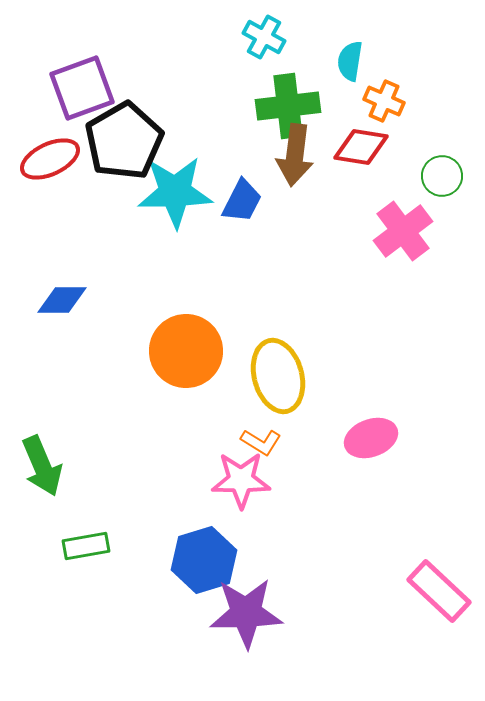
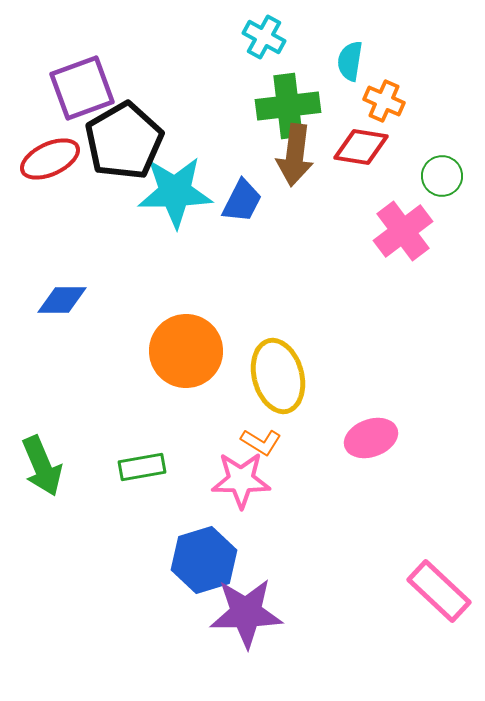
green rectangle: moved 56 px right, 79 px up
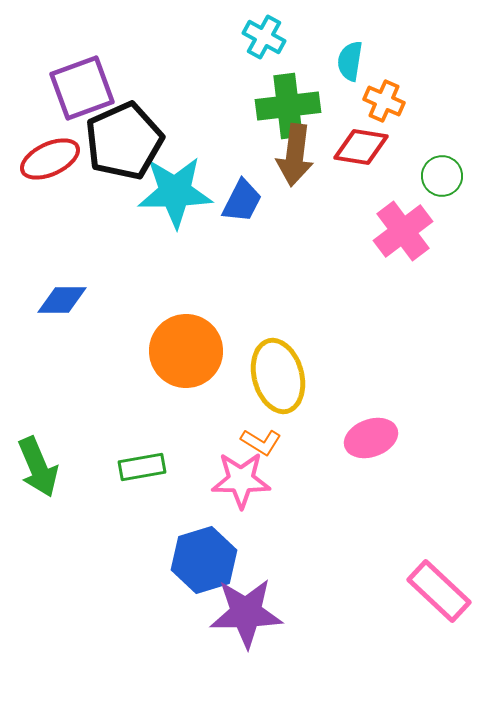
black pentagon: rotated 6 degrees clockwise
green arrow: moved 4 px left, 1 px down
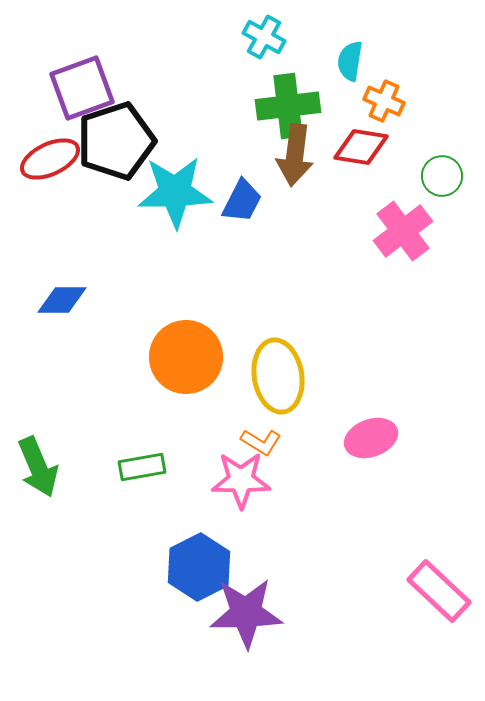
black pentagon: moved 8 px left; rotated 6 degrees clockwise
orange circle: moved 6 px down
yellow ellipse: rotated 6 degrees clockwise
blue hexagon: moved 5 px left, 7 px down; rotated 10 degrees counterclockwise
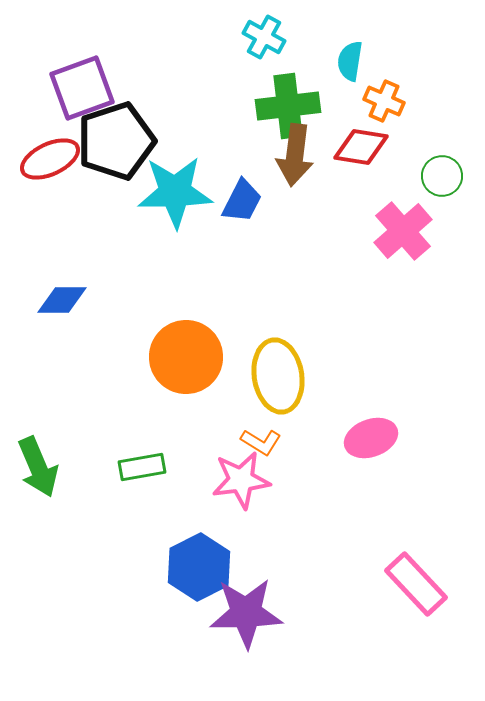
pink cross: rotated 4 degrees counterclockwise
pink star: rotated 8 degrees counterclockwise
pink rectangle: moved 23 px left, 7 px up; rotated 4 degrees clockwise
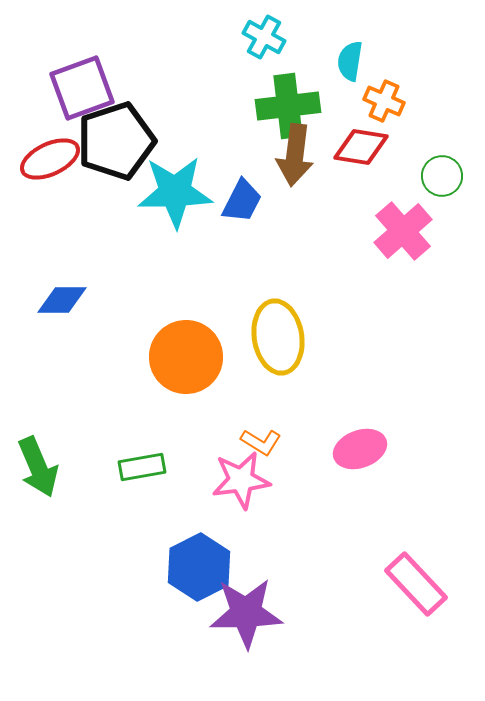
yellow ellipse: moved 39 px up
pink ellipse: moved 11 px left, 11 px down
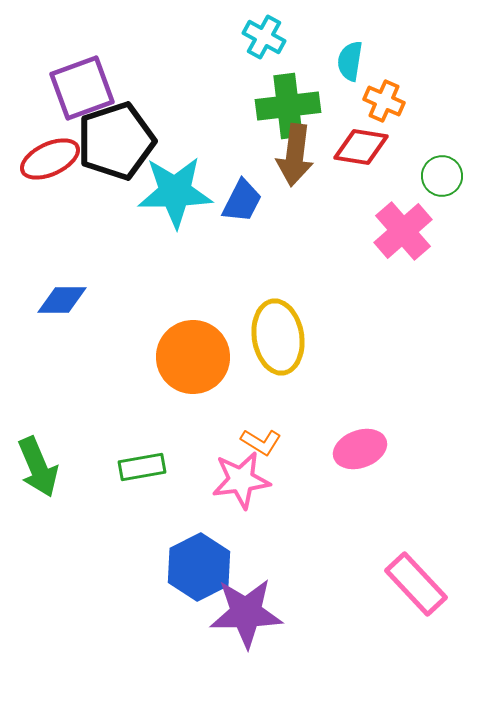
orange circle: moved 7 px right
